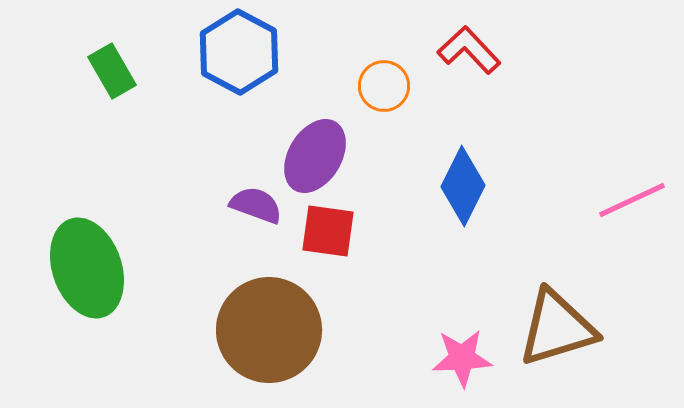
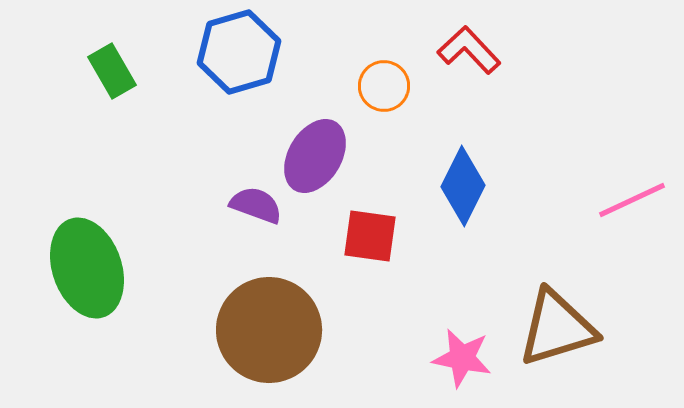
blue hexagon: rotated 16 degrees clockwise
red square: moved 42 px right, 5 px down
pink star: rotated 14 degrees clockwise
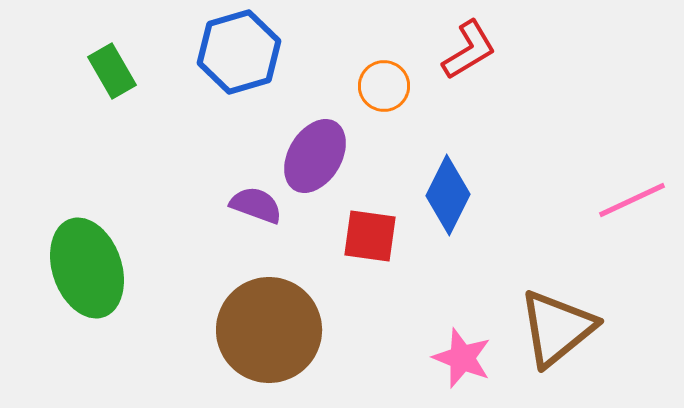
red L-shape: rotated 102 degrees clockwise
blue diamond: moved 15 px left, 9 px down
brown triangle: rotated 22 degrees counterclockwise
pink star: rotated 10 degrees clockwise
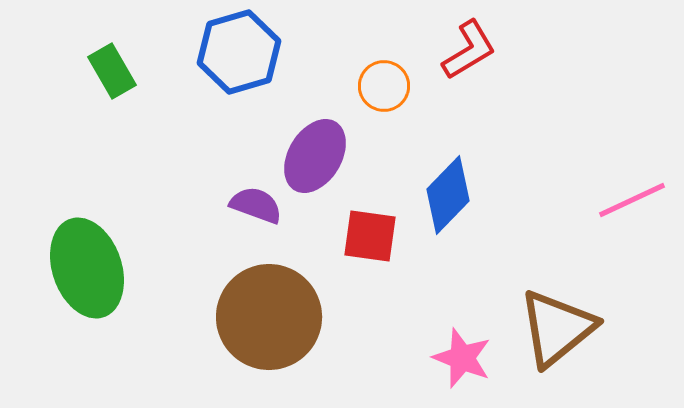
blue diamond: rotated 18 degrees clockwise
brown circle: moved 13 px up
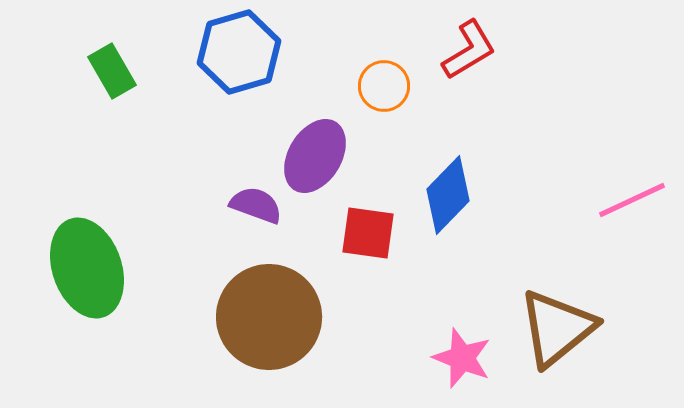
red square: moved 2 px left, 3 px up
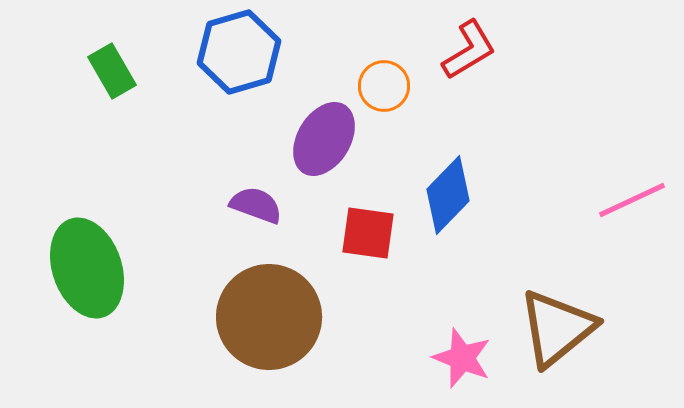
purple ellipse: moved 9 px right, 17 px up
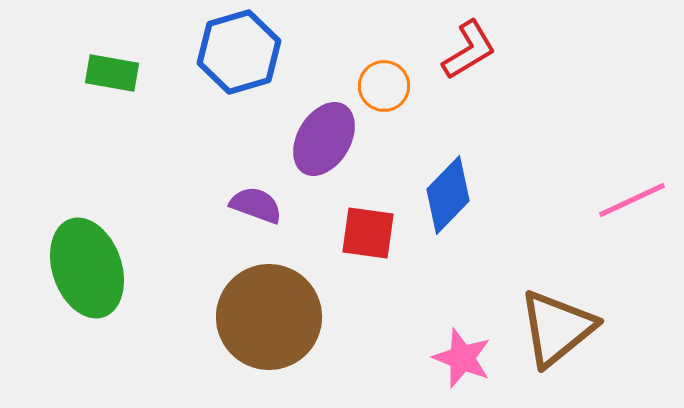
green rectangle: moved 2 px down; rotated 50 degrees counterclockwise
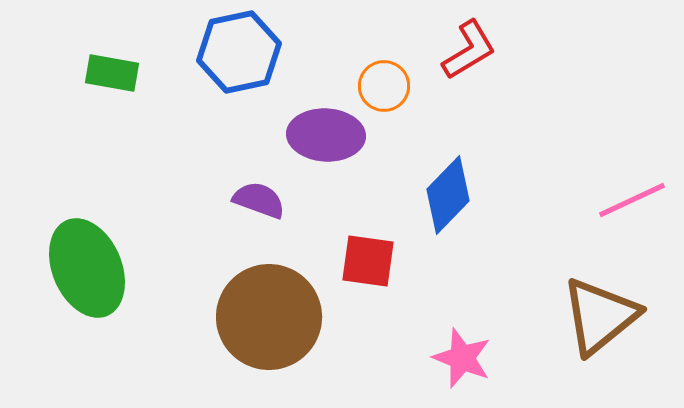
blue hexagon: rotated 4 degrees clockwise
purple ellipse: moved 2 px right, 4 px up; rotated 62 degrees clockwise
purple semicircle: moved 3 px right, 5 px up
red square: moved 28 px down
green ellipse: rotated 4 degrees counterclockwise
brown triangle: moved 43 px right, 12 px up
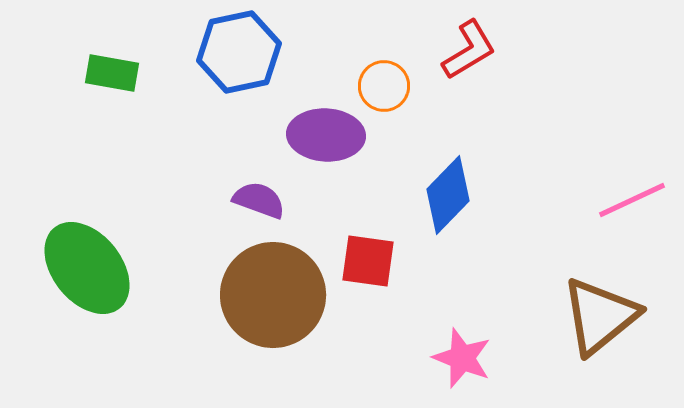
green ellipse: rotated 16 degrees counterclockwise
brown circle: moved 4 px right, 22 px up
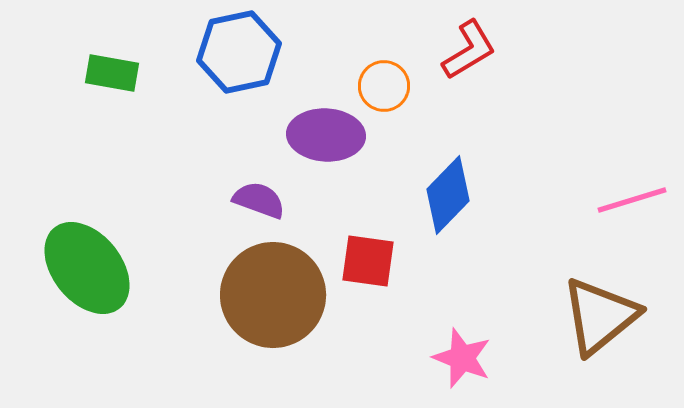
pink line: rotated 8 degrees clockwise
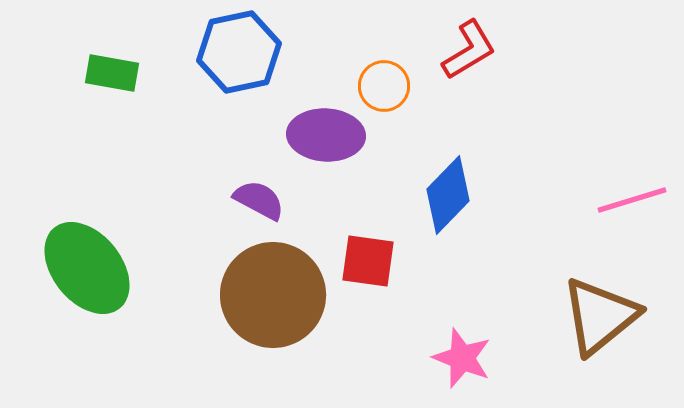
purple semicircle: rotated 8 degrees clockwise
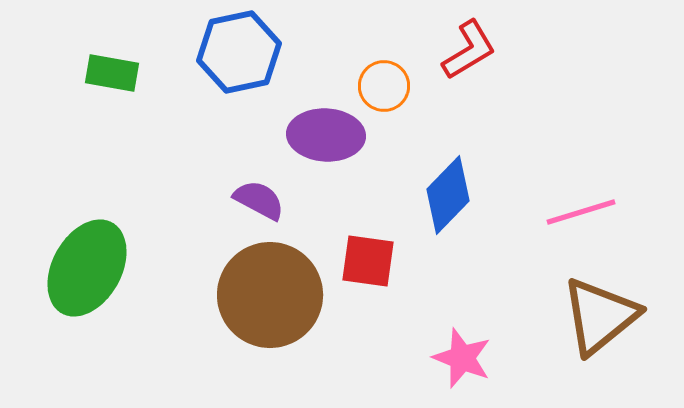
pink line: moved 51 px left, 12 px down
green ellipse: rotated 68 degrees clockwise
brown circle: moved 3 px left
